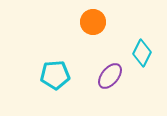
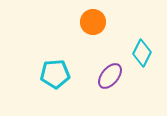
cyan pentagon: moved 1 px up
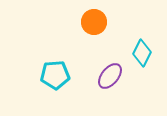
orange circle: moved 1 px right
cyan pentagon: moved 1 px down
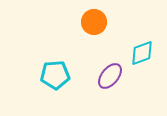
cyan diamond: rotated 44 degrees clockwise
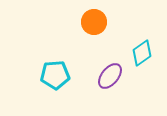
cyan diamond: rotated 16 degrees counterclockwise
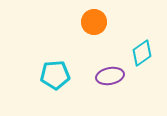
purple ellipse: rotated 40 degrees clockwise
